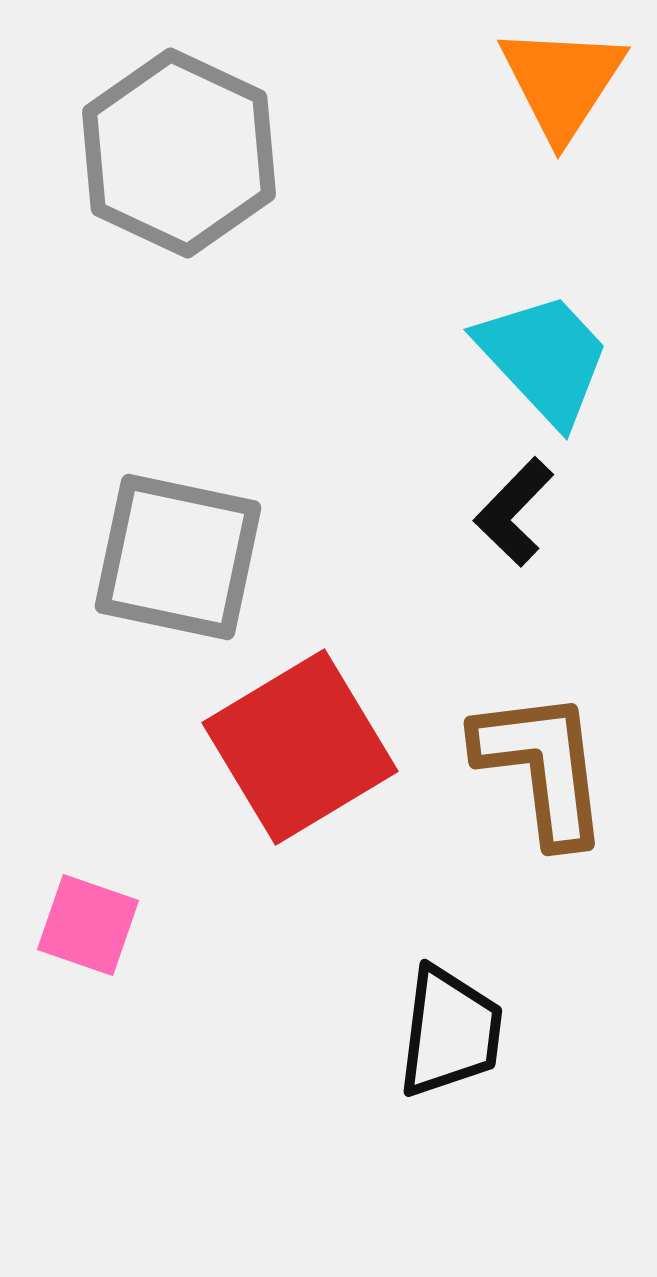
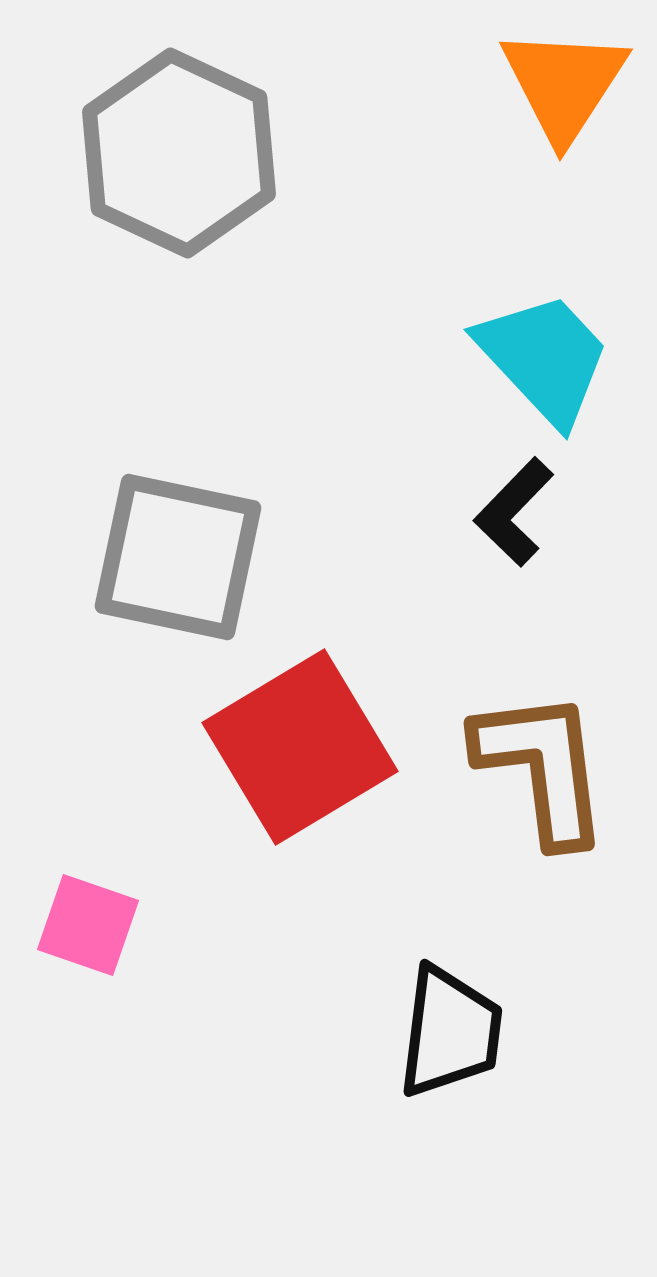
orange triangle: moved 2 px right, 2 px down
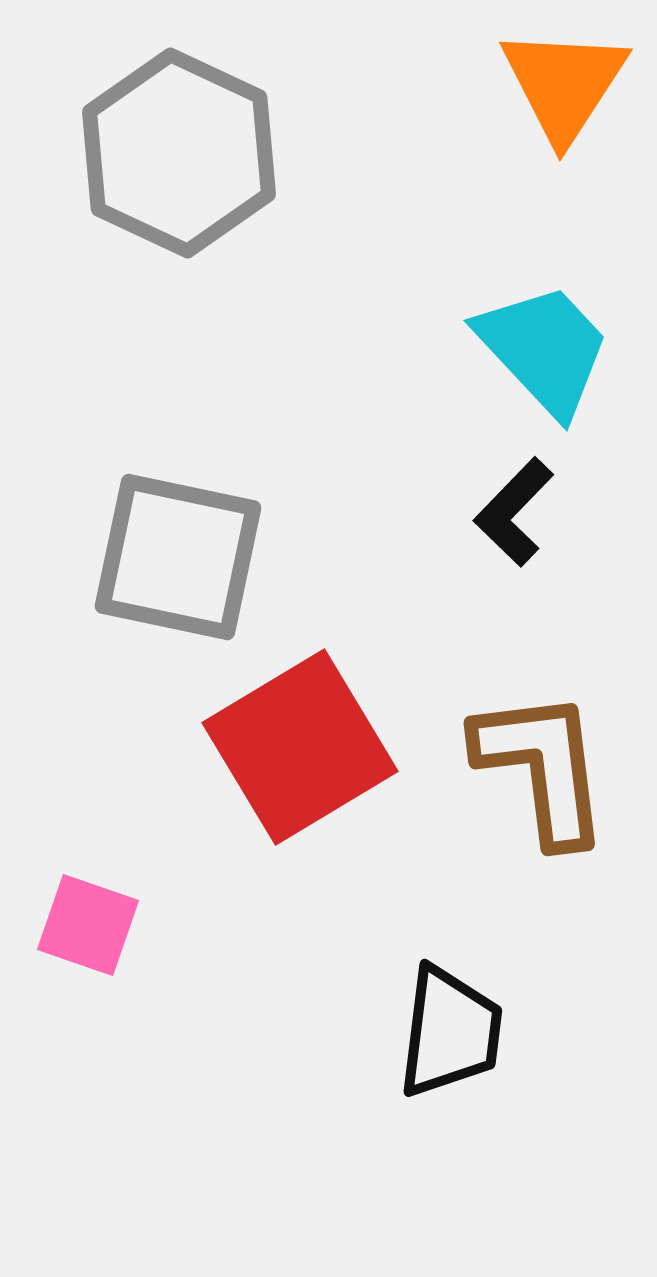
cyan trapezoid: moved 9 px up
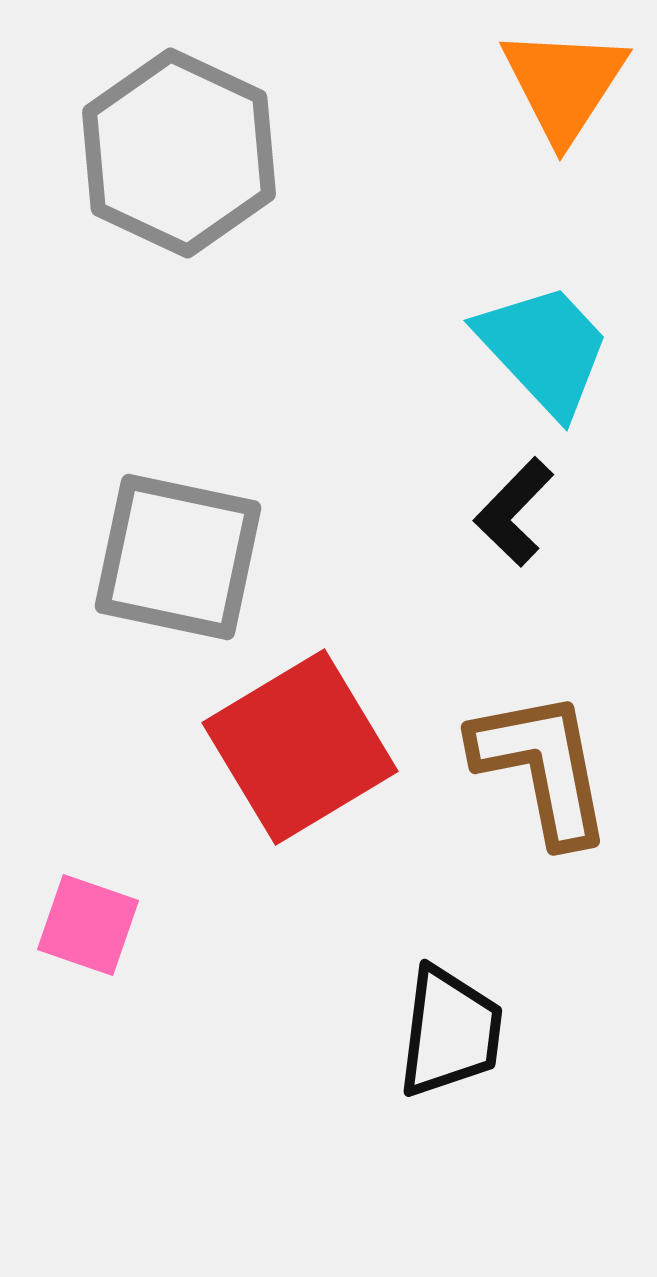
brown L-shape: rotated 4 degrees counterclockwise
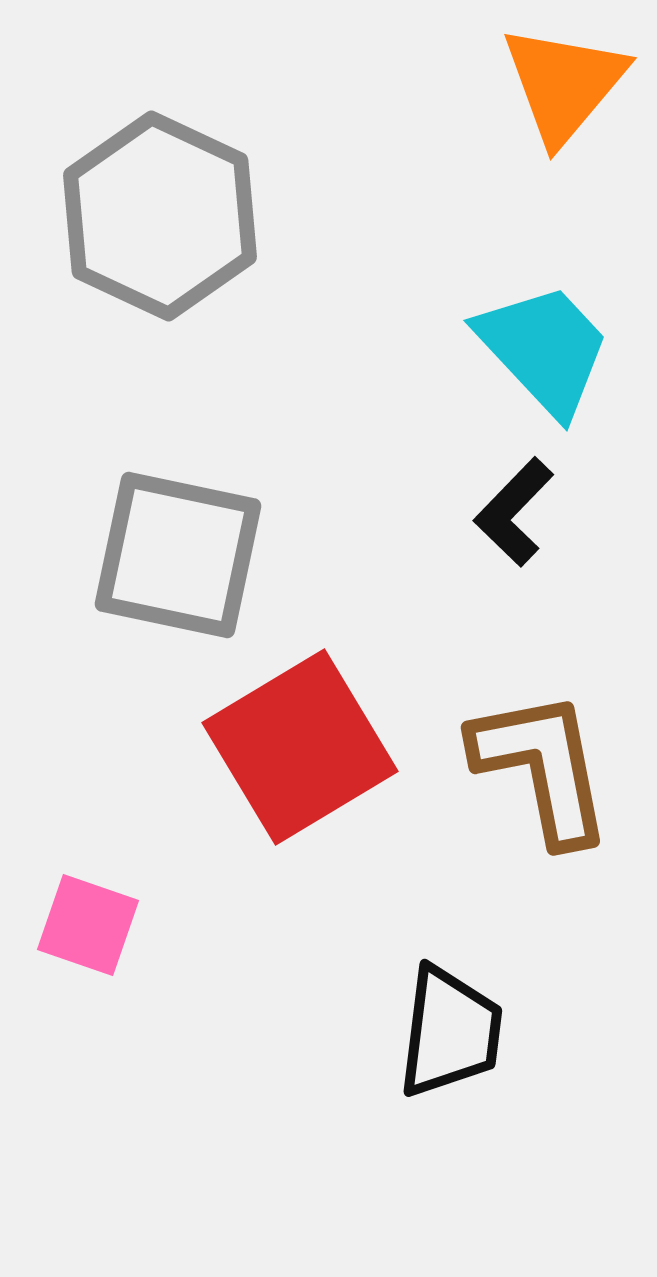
orange triangle: rotated 7 degrees clockwise
gray hexagon: moved 19 px left, 63 px down
gray square: moved 2 px up
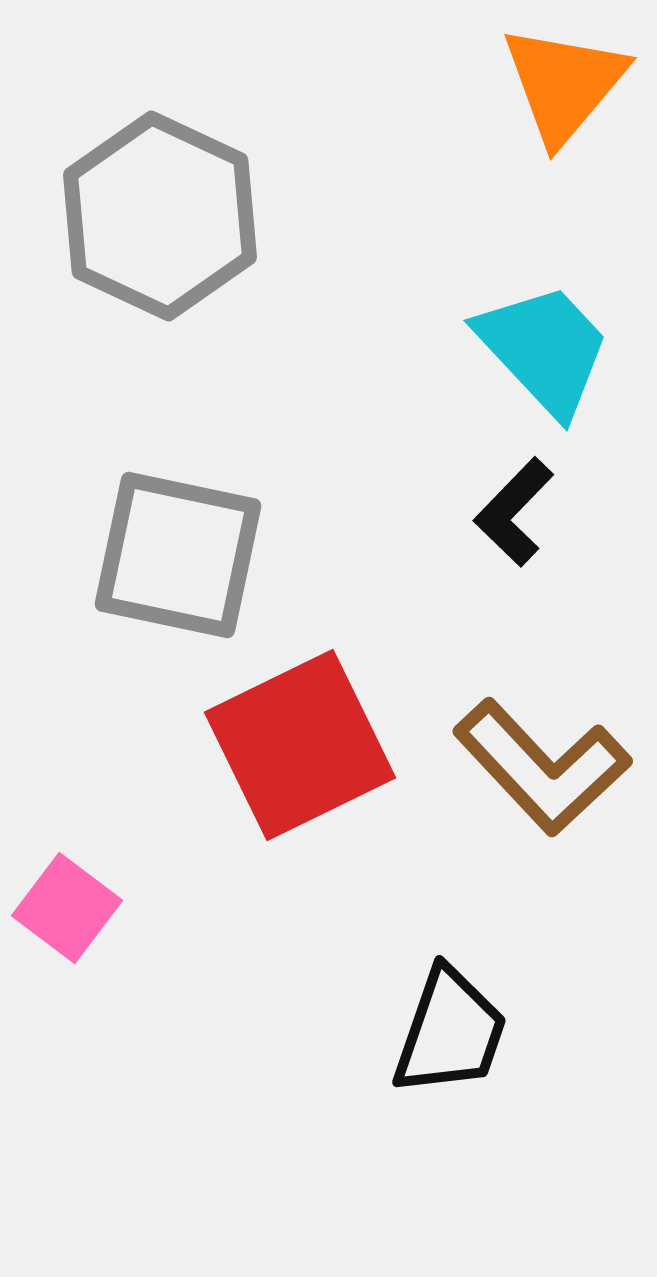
red square: moved 2 px up; rotated 5 degrees clockwise
brown L-shape: rotated 148 degrees clockwise
pink square: moved 21 px left, 17 px up; rotated 18 degrees clockwise
black trapezoid: rotated 12 degrees clockwise
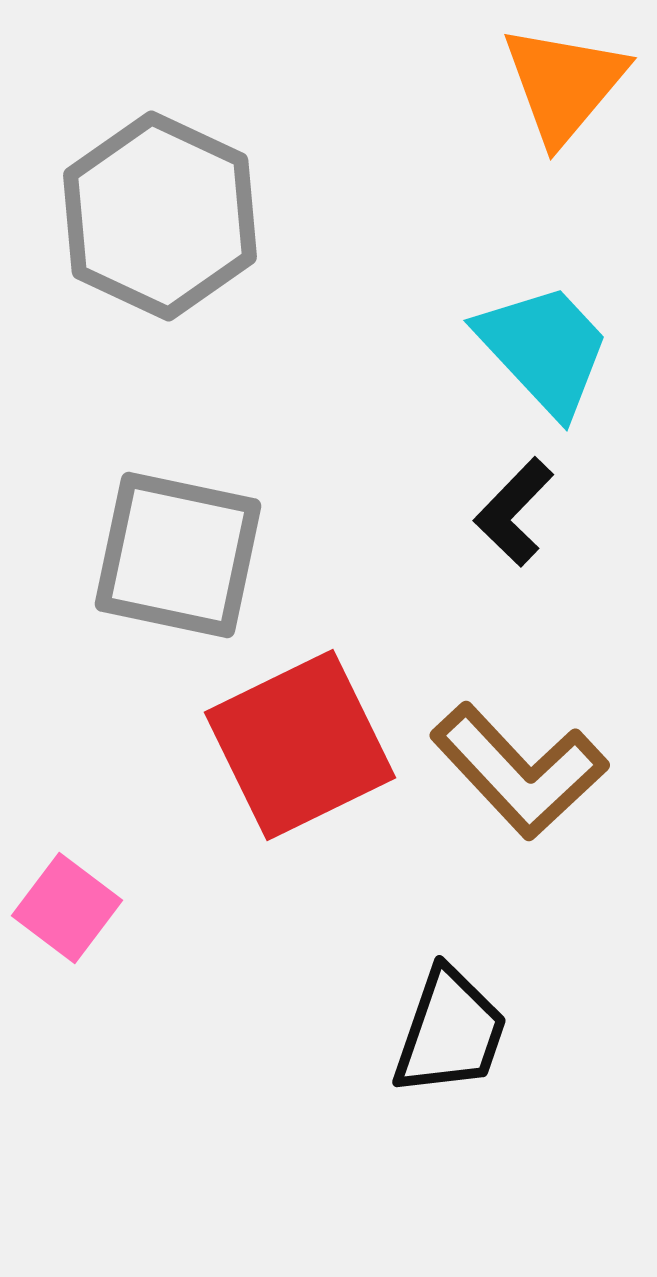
brown L-shape: moved 23 px left, 4 px down
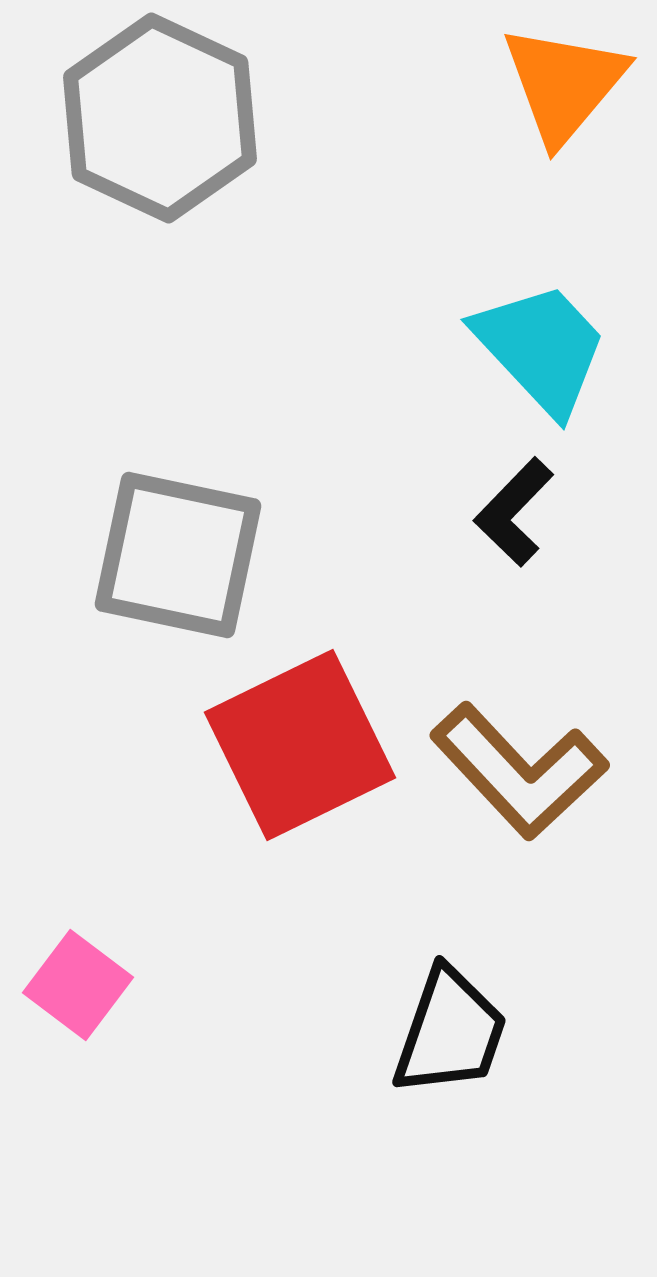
gray hexagon: moved 98 px up
cyan trapezoid: moved 3 px left, 1 px up
pink square: moved 11 px right, 77 px down
